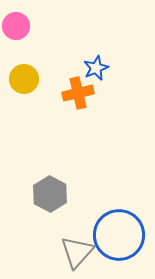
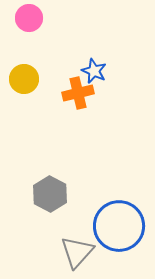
pink circle: moved 13 px right, 8 px up
blue star: moved 2 px left, 3 px down; rotated 25 degrees counterclockwise
blue circle: moved 9 px up
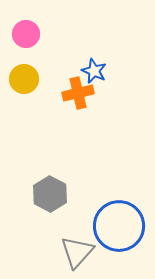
pink circle: moved 3 px left, 16 px down
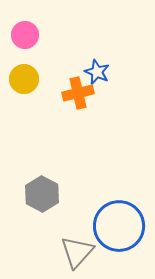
pink circle: moved 1 px left, 1 px down
blue star: moved 3 px right, 1 px down
gray hexagon: moved 8 px left
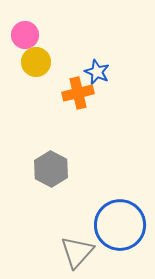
yellow circle: moved 12 px right, 17 px up
gray hexagon: moved 9 px right, 25 px up
blue circle: moved 1 px right, 1 px up
